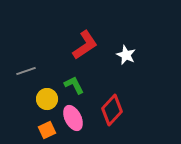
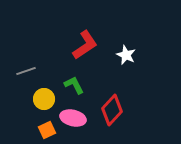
yellow circle: moved 3 px left
pink ellipse: rotated 50 degrees counterclockwise
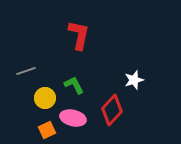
red L-shape: moved 6 px left, 10 px up; rotated 44 degrees counterclockwise
white star: moved 8 px right, 25 px down; rotated 30 degrees clockwise
yellow circle: moved 1 px right, 1 px up
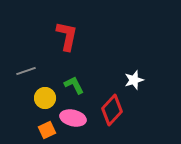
red L-shape: moved 12 px left, 1 px down
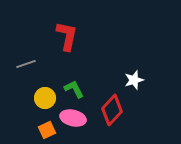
gray line: moved 7 px up
green L-shape: moved 4 px down
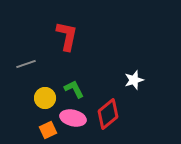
red diamond: moved 4 px left, 4 px down; rotated 8 degrees clockwise
orange square: moved 1 px right
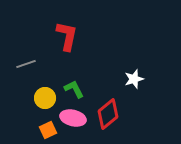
white star: moved 1 px up
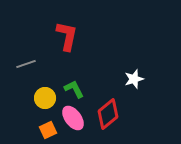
pink ellipse: rotated 40 degrees clockwise
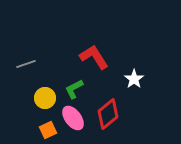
red L-shape: moved 27 px right, 21 px down; rotated 44 degrees counterclockwise
white star: rotated 18 degrees counterclockwise
green L-shape: rotated 90 degrees counterclockwise
